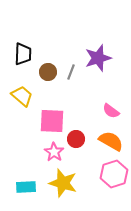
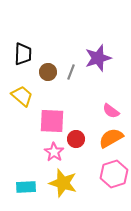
orange semicircle: moved 3 px up; rotated 60 degrees counterclockwise
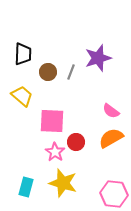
red circle: moved 3 px down
pink star: moved 1 px right
pink hexagon: moved 20 px down; rotated 24 degrees clockwise
cyan rectangle: rotated 72 degrees counterclockwise
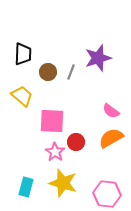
pink hexagon: moved 7 px left
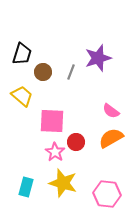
black trapezoid: moved 1 px left; rotated 15 degrees clockwise
brown circle: moved 5 px left
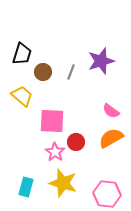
purple star: moved 3 px right, 3 px down
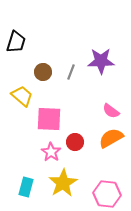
black trapezoid: moved 6 px left, 12 px up
purple star: rotated 16 degrees clockwise
pink square: moved 3 px left, 2 px up
red circle: moved 1 px left
pink star: moved 4 px left
yellow star: rotated 24 degrees clockwise
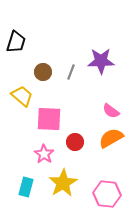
pink star: moved 7 px left, 2 px down
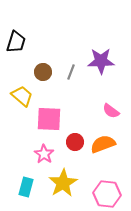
orange semicircle: moved 8 px left, 6 px down; rotated 10 degrees clockwise
